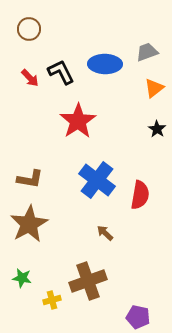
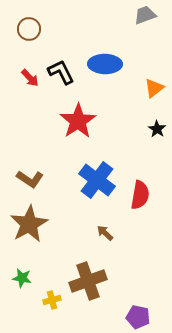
gray trapezoid: moved 2 px left, 37 px up
brown L-shape: rotated 24 degrees clockwise
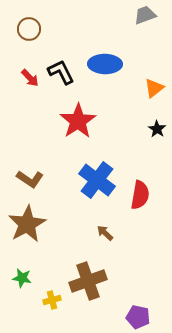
brown star: moved 2 px left
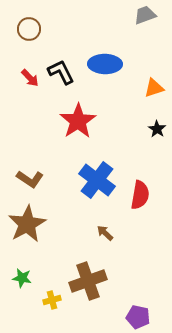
orange triangle: rotated 20 degrees clockwise
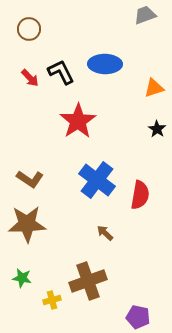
brown star: rotated 27 degrees clockwise
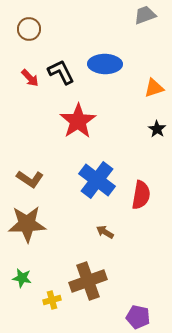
red semicircle: moved 1 px right
brown arrow: moved 1 px up; rotated 12 degrees counterclockwise
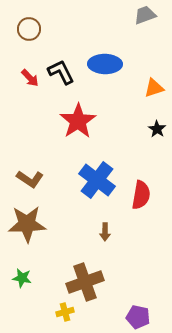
brown arrow: rotated 120 degrees counterclockwise
brown cross: moved 3 px left, 1 px down
yellow cross: moved 13 px right, 12 px down
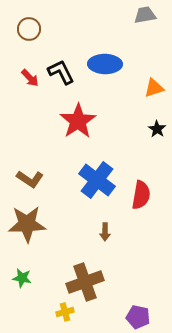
gray trapezoid: rotated 10 degrees clockwise
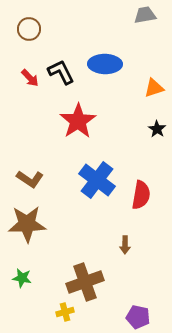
brown arrow: moved 20 px right, 13 px down
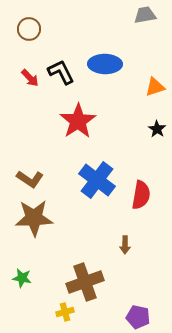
orange triangle: moved 1 px right, 1 px up
brown star: moved 7 px right, 6 px up
